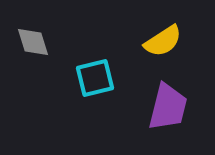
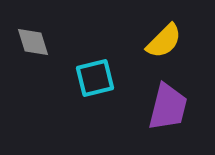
yellow semicircle: moved 1 px right; rotated 12 degrees counterclockwise
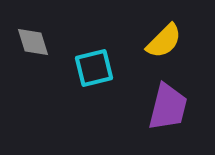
cyan square: moved 1 px left, 10 px up
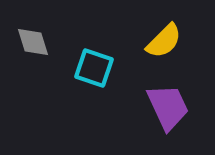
cyan square: rotated 33 degrees clockwise
purple trapezoid: rotated 39 degrees counterclockwise
